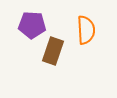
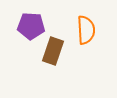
purple pentagon: moved 1 px left, 1 px down
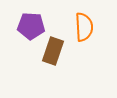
orange semicircle: moved 2 px left, 3 px up
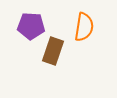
orange semicircle: rotated 12 degrees clockwise
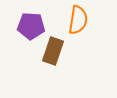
orange semicircle: moved 6 px left, 7 px up
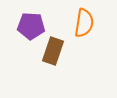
orange semicircle: moved 6 px right, 3 px down
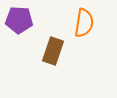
purple pentagon: moved 12 px left, 6 px up
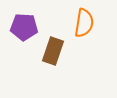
purple pentagon: moved 5 px right, 7 px down
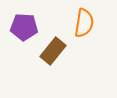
brown rectangle: rotated 20 degrees clockwise
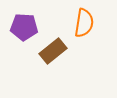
brown rectangle: rotated 12 degrees clockwise
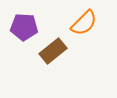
orange semicircle: rotated 36 degrees clockwise
